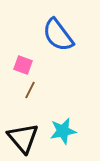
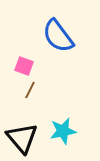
blue semicircle: moved 1 px down
pink square: moved 1 px right, 1 px down
black triangle: moved 1 px left
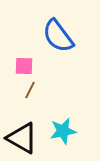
pink square: rotated 18 degrees counterclockwise
black triangle: rotated 20 degrees counterclockwise
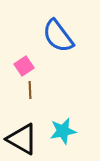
pink square: rotated 36 degrees counterclockwise
brown line: rotated 30 degrees counterclockwise
black triangle: moved 1 px down
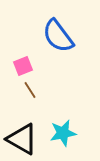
pink square: moved 1 px left; rotated 12 degrees clockwise
brown line: rotated 30 degrees counterclockwise
cyan star: moved 2 px down
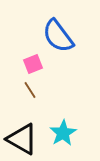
pink square: moved 10 px right, 2 px up
cyan star: rotated 20 degrees counterclockwise
